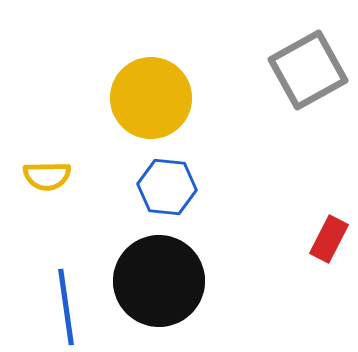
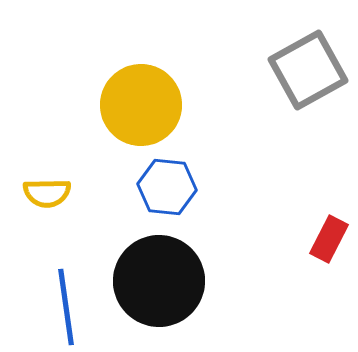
yellow circle: moved 10 px left, 7 px down
yellow semicircle: moved 17 px down
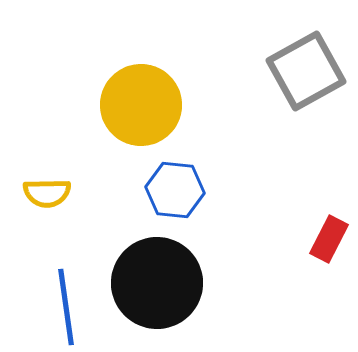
gray square: moved 2 px left, 1 px down
blue hexagon: moved 8 px right, 3 px down
black circle: moved 2 px left, 2 px down
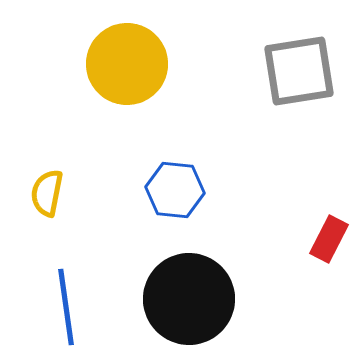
gray square: moved 7 px left; rotated 20 degrees clockwise
yellow circle: moved 14 px left, 41 px up
yellow semicircle: rotated 102 degrees clockwise
black circle: moved 32 px right, 16 px down
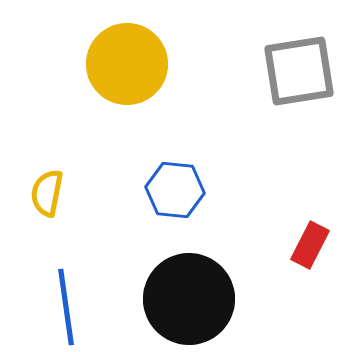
red rectangle: moved 19 px left, 6 px down
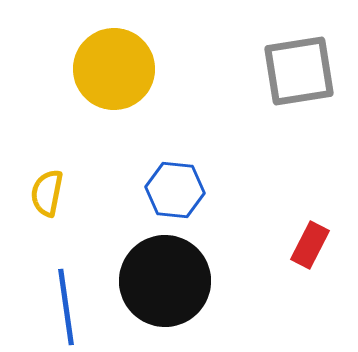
yellow circle: moved 13 px left, 5 px down
black circle: moved 24 px left, 18 px up
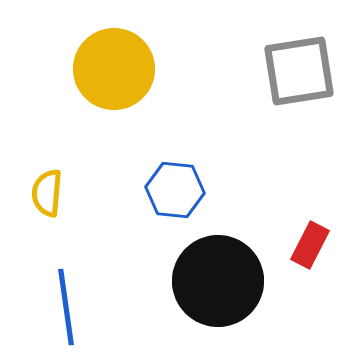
yellow semicircle: rotated 6 degrees counterclockwise
black circle: moved 53 px right
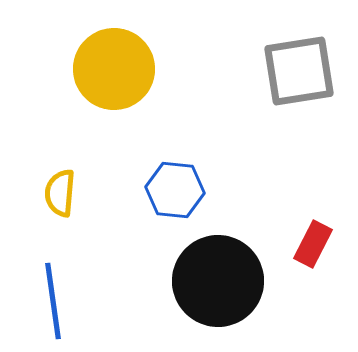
yellow semicircle: moved 13 px right
red rectangle: moved 3 px right, 1 px up
blue line: moved 13 px left, 6 px up
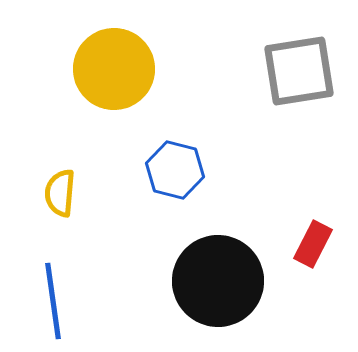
blue hexagon: moved 20 px up; rotated 8 degrees clockwise
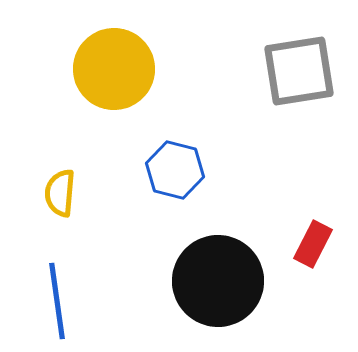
blue line: moved 4 px right
